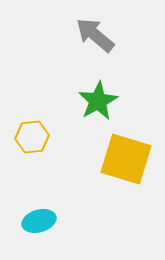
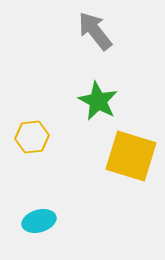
gray arrow: moved 4 px up; rotated 12 degrees clockwise
green star: rotated 15 degrees counterclockwise
yellow square: moved 5 px right, 3 px up
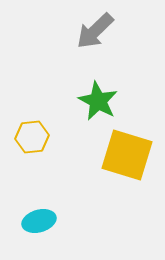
gray arrow: rotated 96 degrees counterclockwise
yellow square: moved 4 px left, 1 px up
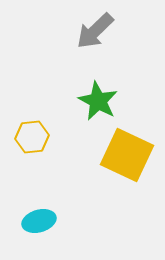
yellow square: rotated 8 degrees clockwise
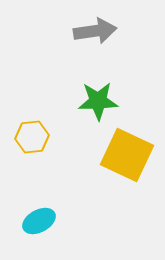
gray arrow: rotated 144 degrees counterclockwise
green star: rotated 30 degrees counterclockwise
cyan ellipse: rotated 12 degrees counterclockwise
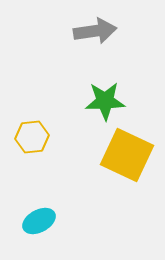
green star: moved 7 px right
